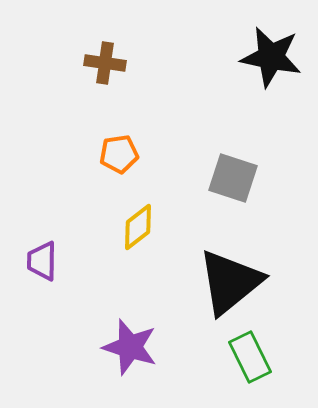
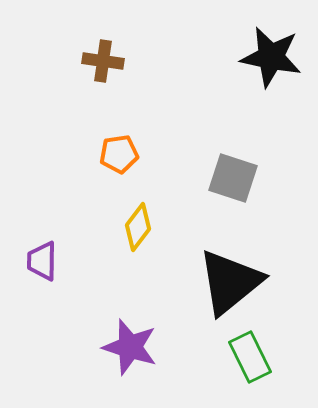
brown cross: moved 2 px left, 2 px up
yellow diamond: rotated 15 degrees counterclockwise
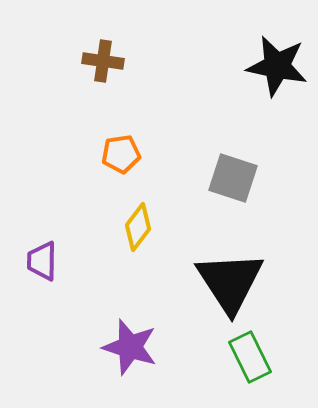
black star: moved 6 px right, 9 px down
orange pentagon: moved 2 px right
black triangle: rotated 24 degrees counterclockwise
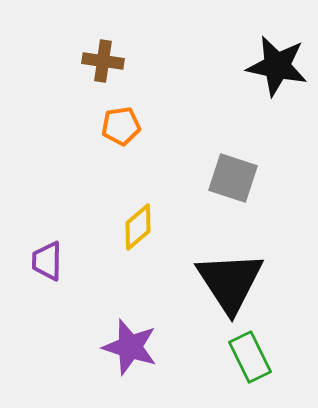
orange pentagon: moved 28 px up
yellow diamond: rotated 12 degrees clockwise
purple trapezoid: moved 5 px right
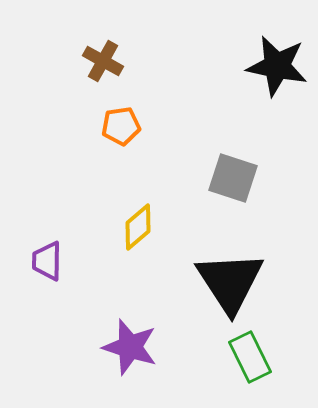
brown cross: rotated 21 degrees clockwise
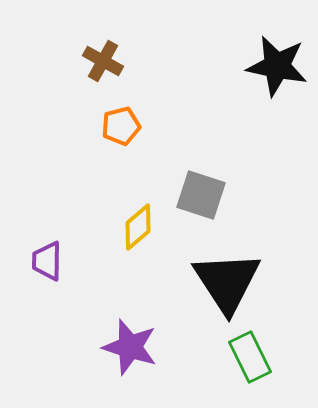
orange pentagon: rotated 6 degrees counterclockwise
gray square: moved 32 px left, 17 px down
black triangle: moved 3 px left
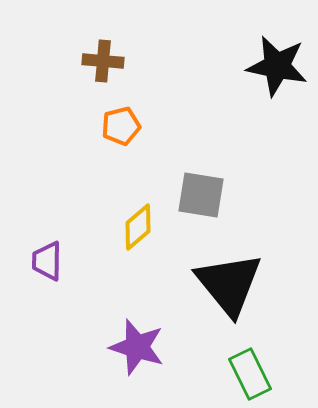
brown cross: rotated 24 degrees counterclockwise
gray square: rotated 9 degrees counterclockwise
black triangle: moved 2 px right, 2 px down; rotated 6 degrees counterclockwise
purple star: moved 7 px right
green rectangle: moved 17 px down
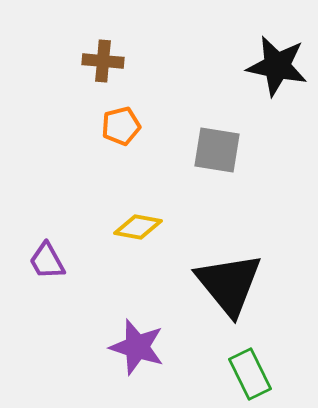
gray square: moved 16 px right, 45 px up
yellow diamond: rotated 51 degrees clockwise
purple trapezoid: rotated 30 degrees counterclockwise
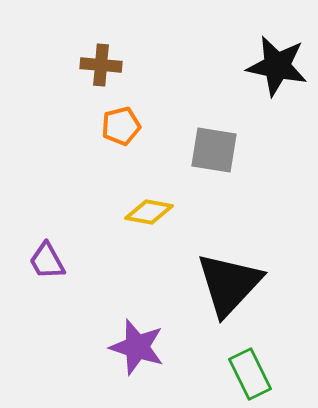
brown cross: moved 2 px left, 4 px down
gray square: moved 3 px left
yellow diamond: moved 11 px right, 15 px up
black triangle: rotated 22 degrees clockwise
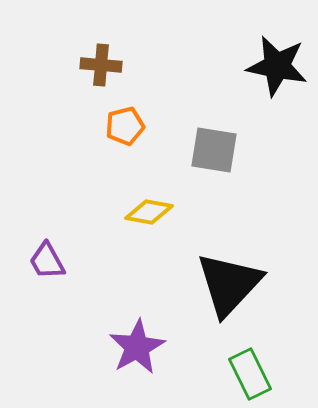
orange pentagon: moved 4 px right
purple star: rotated 26 degrees clockwise
